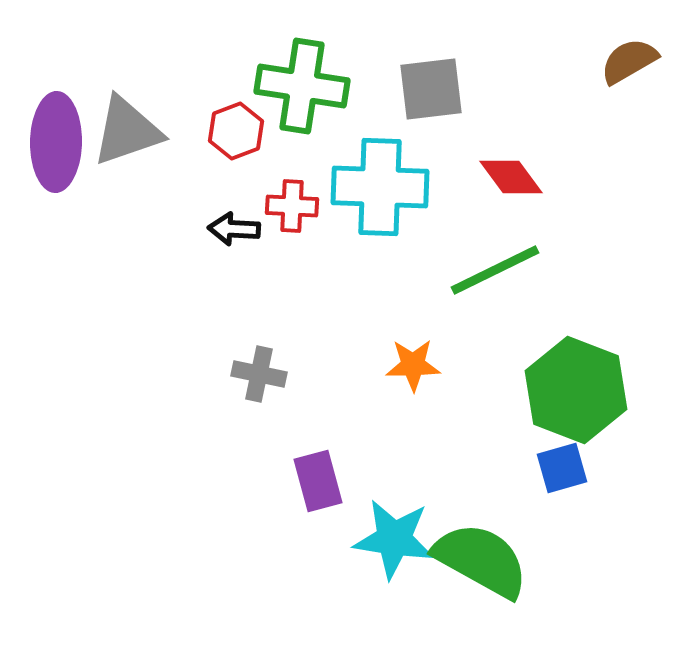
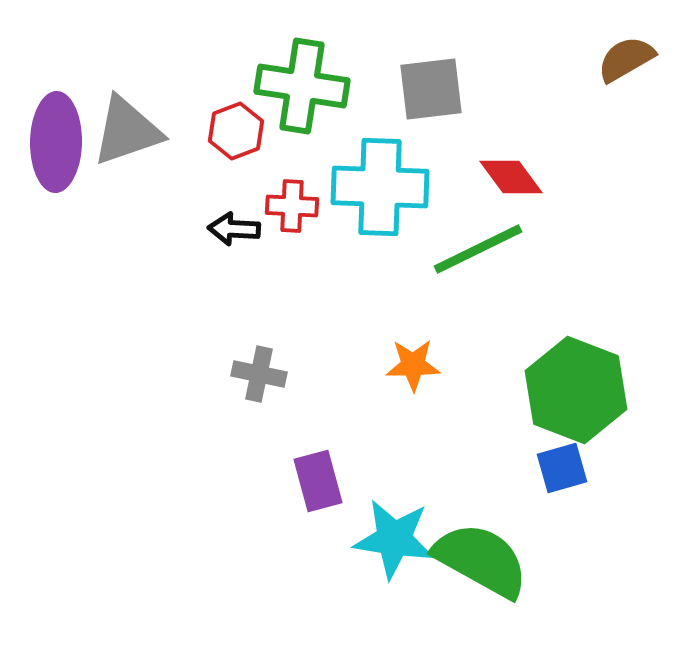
brown semicircle: moved 3 px left, 2 px up
green line: moved 17 px left, 21 px up
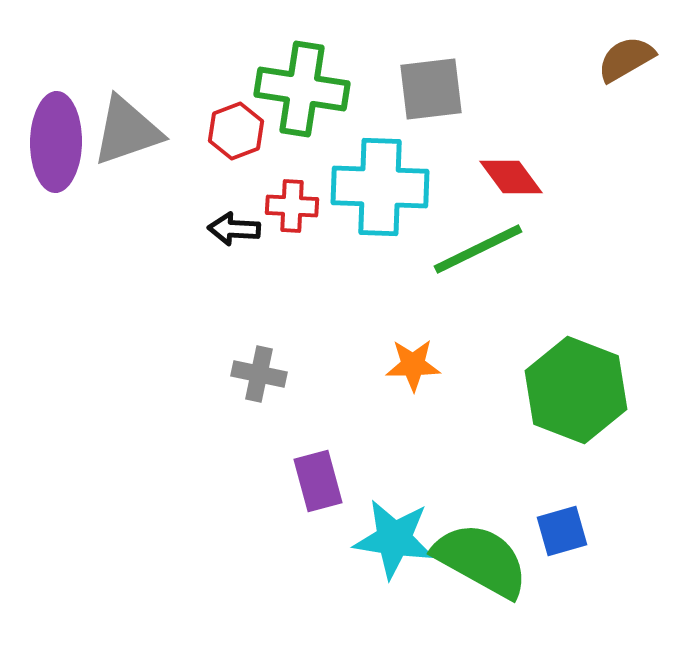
green cross: moved 3 px down
blue square: moved 63 px down
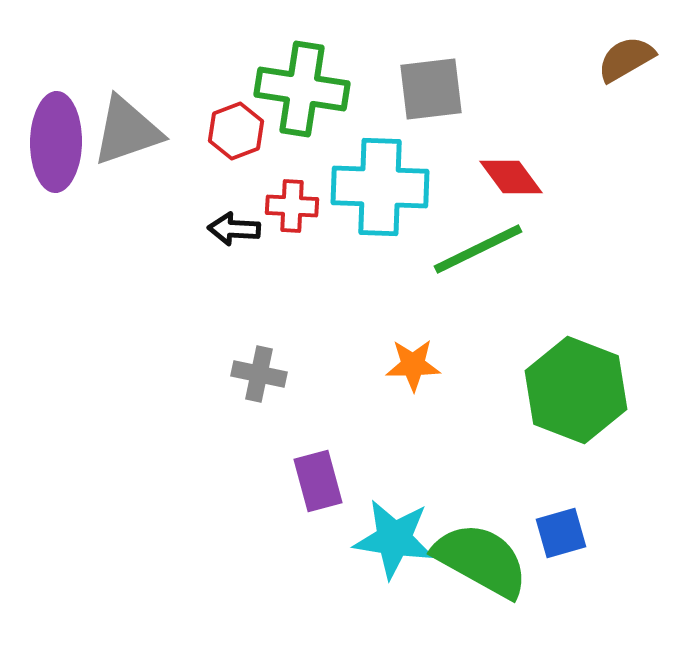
blue square: moved 1 px left, 2 px down
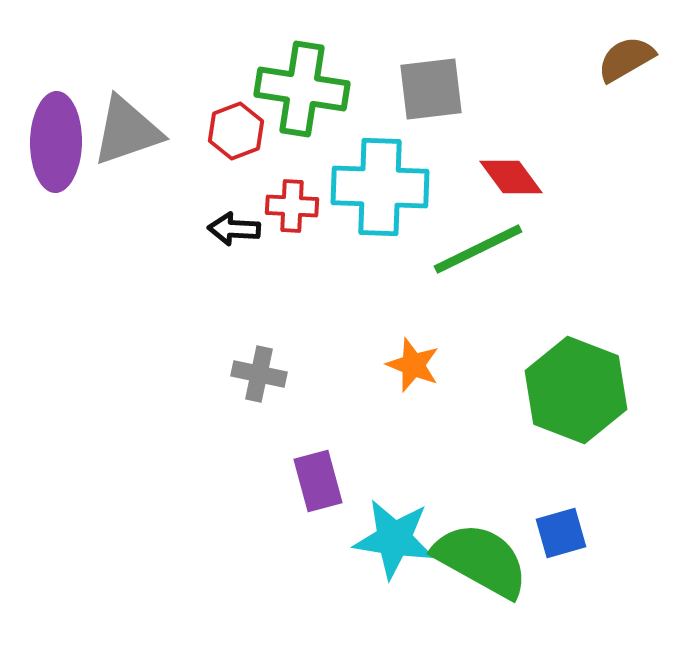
orange star: rotated 22 degrees clockwise
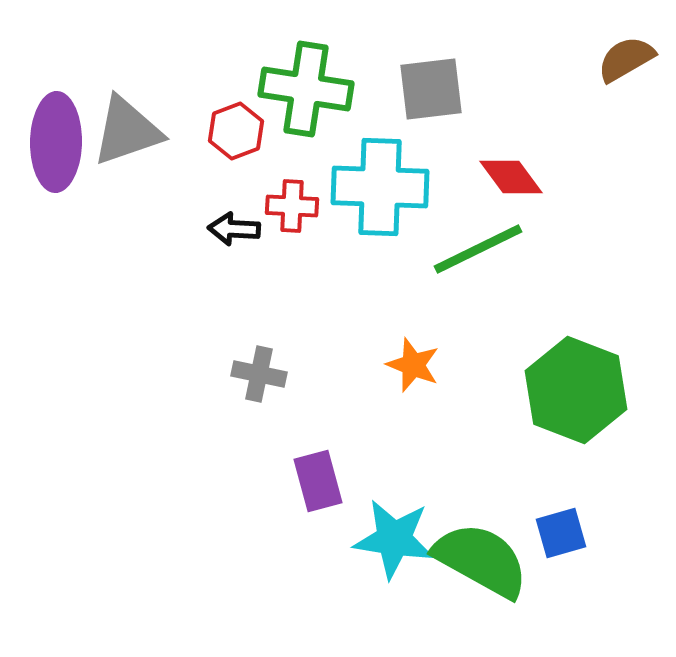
green cross: moved 4 px right
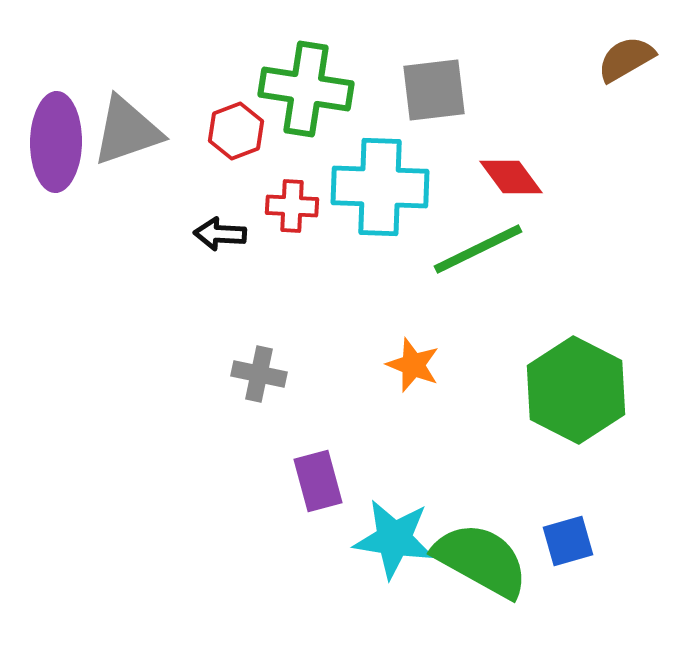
gray square: moved 3 px right, 1 px down
black arrow: moved 14 px left, 5 px down
green hexagon: rotated 6 degrees clockwise
blue square: moved 7 px right, 8 px down
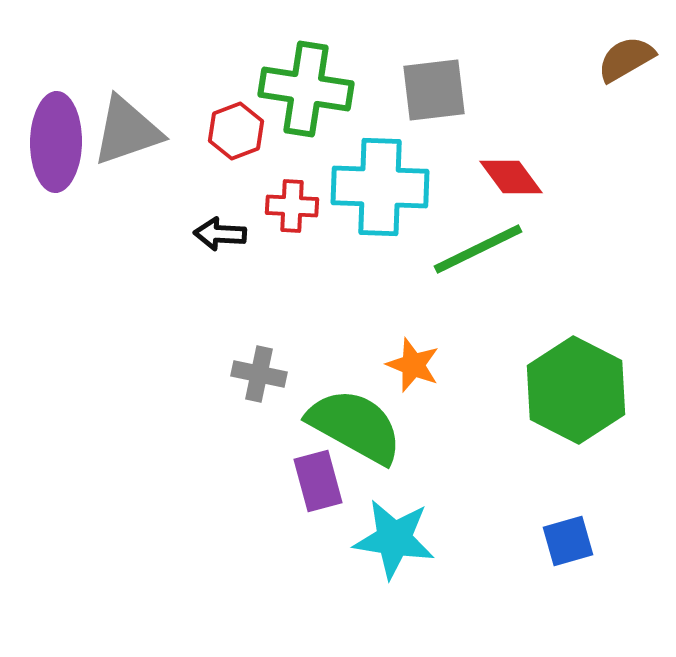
green semicircle: moved 126 px left, 134 px up
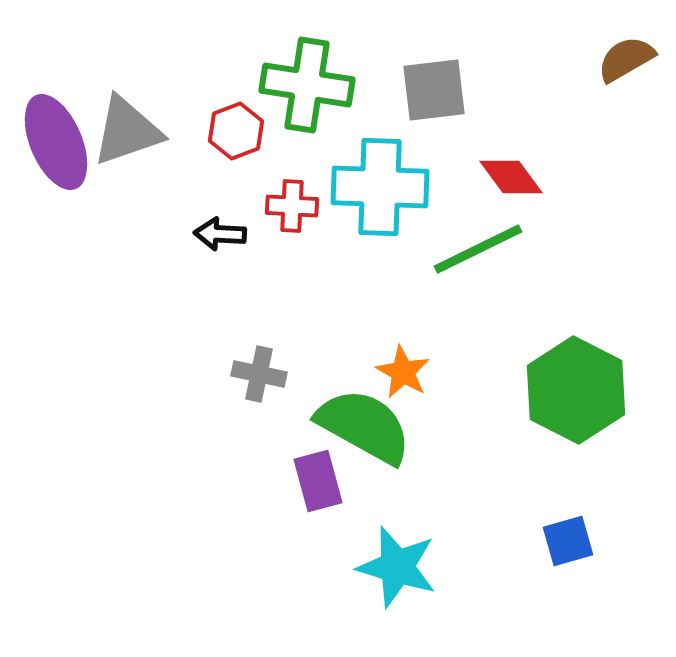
green cross: moved 1 px right, 4 px up
purple ellipse: rotated 24 degrees counterclockwise
orange star: moved 10 px left, 7 px down; rotated 8 degrees clockwise
green semicircle: moved 9 px right
cyan star: moved 3 px right, 28 px down; rotated 8 degrees clockwise
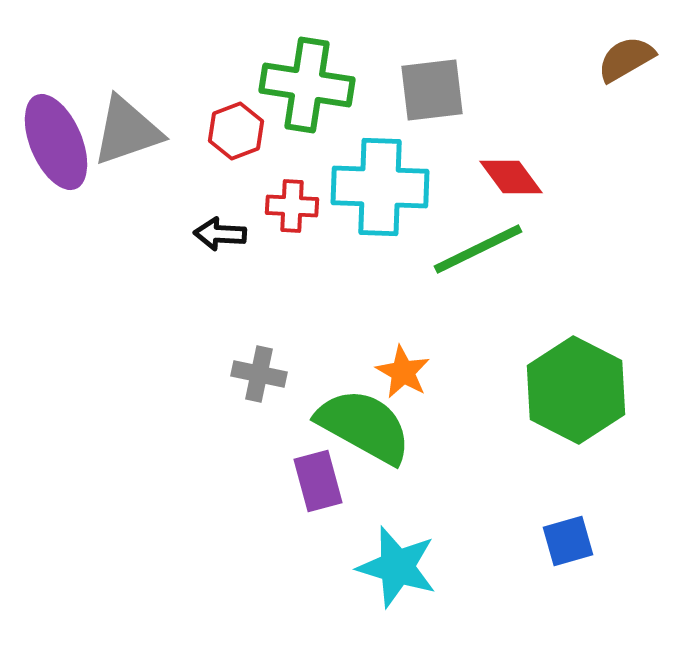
gray square: moved 2 px left
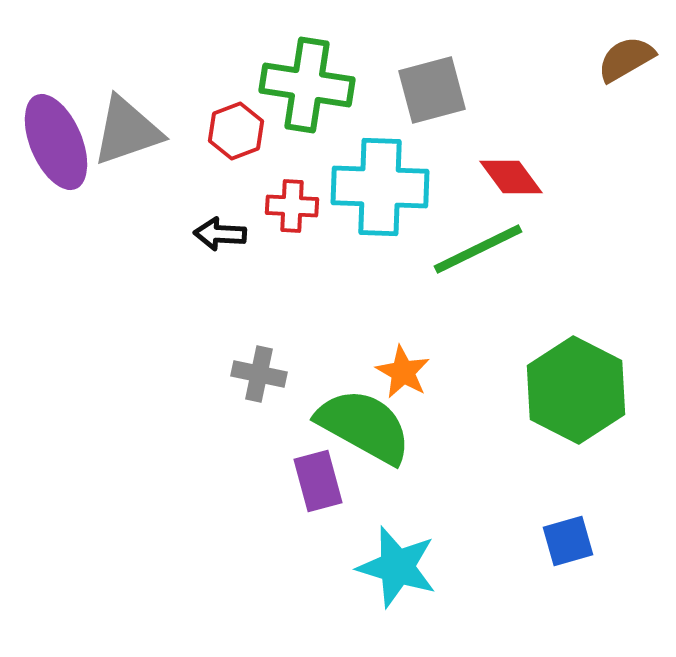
gray square: rotated 8 degrees counterclockwise
